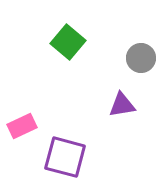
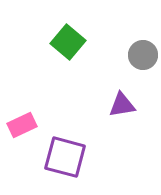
gray circle: moved 2 px right, 3 px up
pink rectangle: moved 1 px up
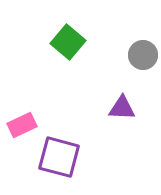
purple triangle: moved 3 px down; rotated 12 degrees clockwise
purple square: moved 6 px left
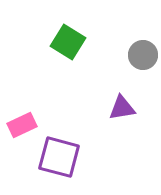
green square: rotated 8 degrees counterclockwise
purple triangle: rotated 12 degrees counterclockwise
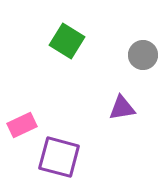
green square: moved 1 px left, 1 px up
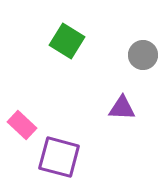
purple triangle: rotated 12 degrees clockwise
pink rectangle: rotated 68 degrees clockwise
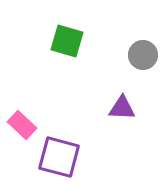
green square: rotated 16 degrees counterclockwise
